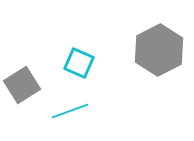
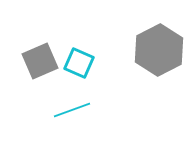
gray square: moved 18 px right, 24 px up; rotated 9 degrees clockwise
cyan line: moved 2 px right, 1 px up
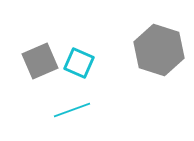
gray hexagon: rotated 15 degrees counterclockwise
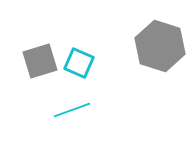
gray hexagon: moved 1 px right, 4 px up
gray square: rotated 6 degrees clockwise
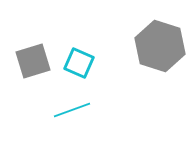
gray square: moved 7 px left
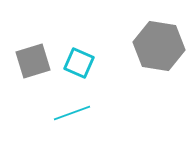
gray hexagon: moved 1 px left; rotated 9 degrees counterclockwise
cyan line: moved 3 px down
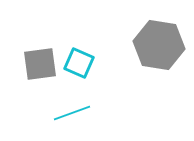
gray hexagon: moved 1 px up
gray square: moved 7 px right, 3 px down; rotated 9 degrees clockwise
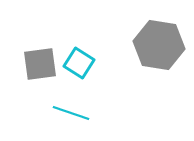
cyan square: rotated 8 degrees clockwise
cyan line: moved 1 px left; rotated 39 degrees clockwise
